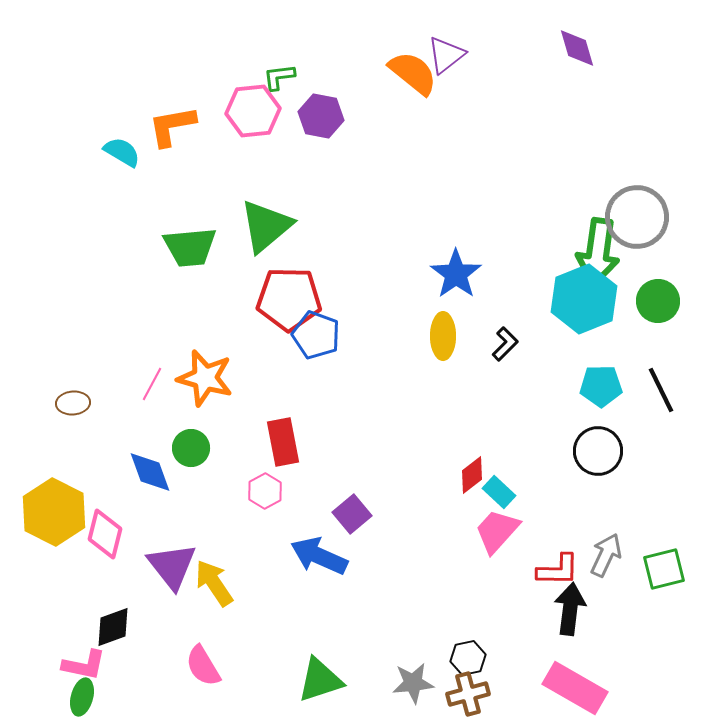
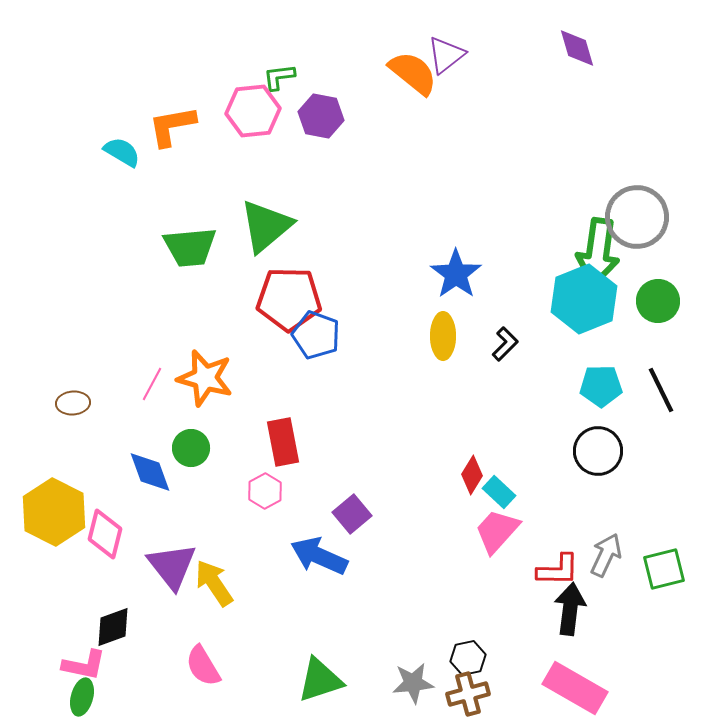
red diamond at (472, 475): rotated 21 degrees counterclockwise
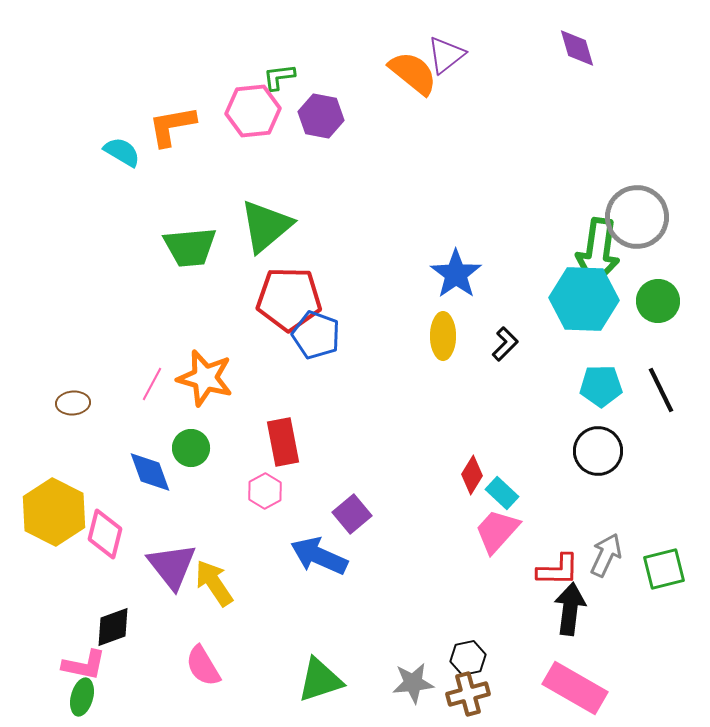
cyan hexagon at (584, 299): rotated 24 degrees clockwise
cyan rectangle at (499, 492): moved 3 px right, 1 px down
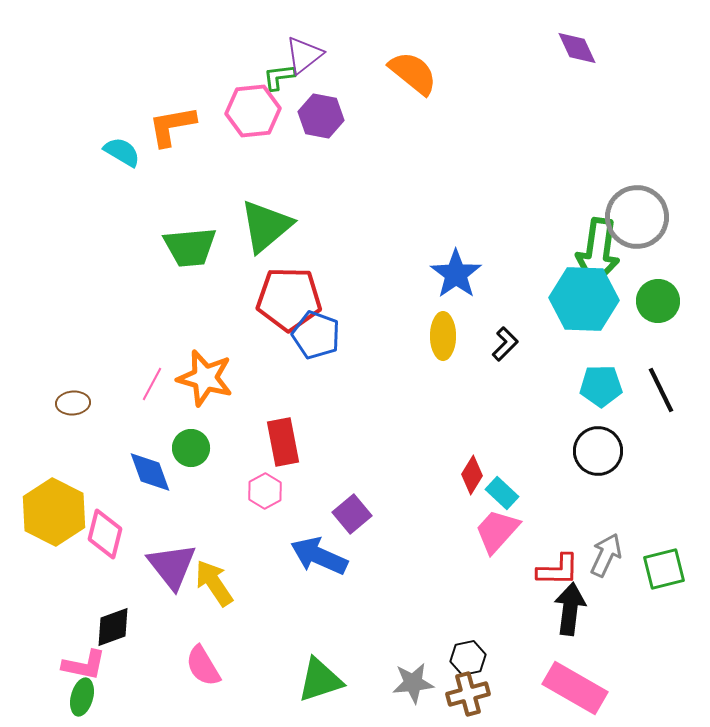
purple diamond at (577, 48): rotated 9 degrees counterclockwise
purple triangle at (446, 55): moved 142 px left
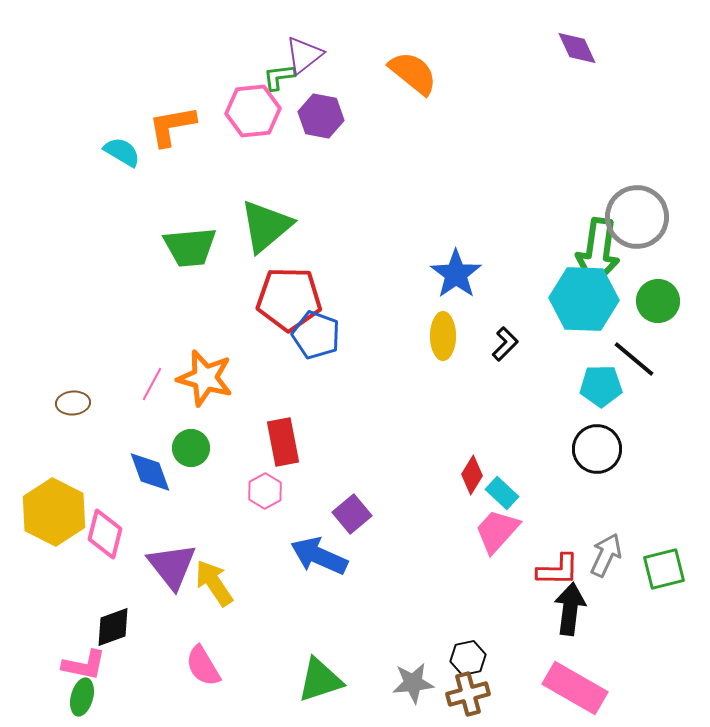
black line at (661, 390): moved 27 px left, 31 px up; rotated 24 degrees counterclockwise
black circle at (598, 451): moved 1 px left, 2 px up
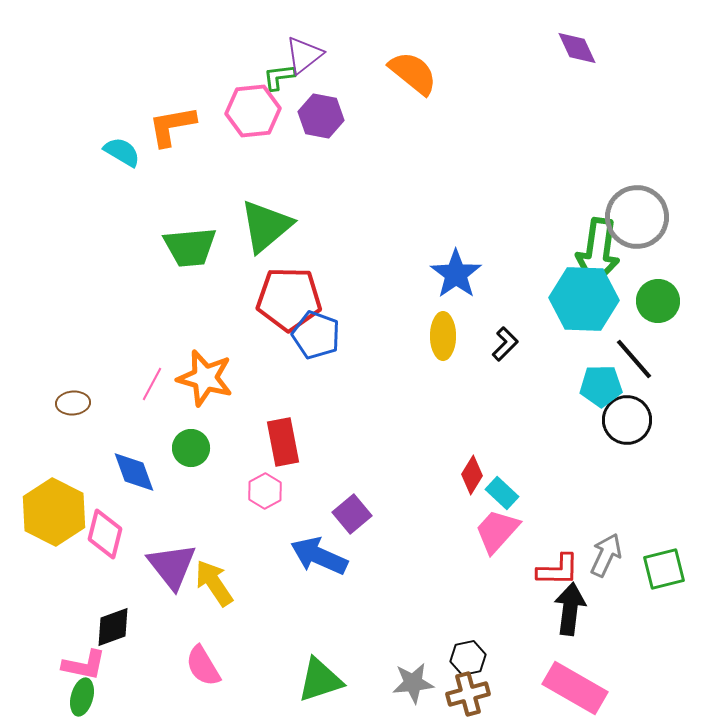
black line at (634, 359): rotated 9 degrees clockwise
black circle at (597, 449): moved 30 px right, 29 px up
blue diamond at (150, 472): moved 16 px left
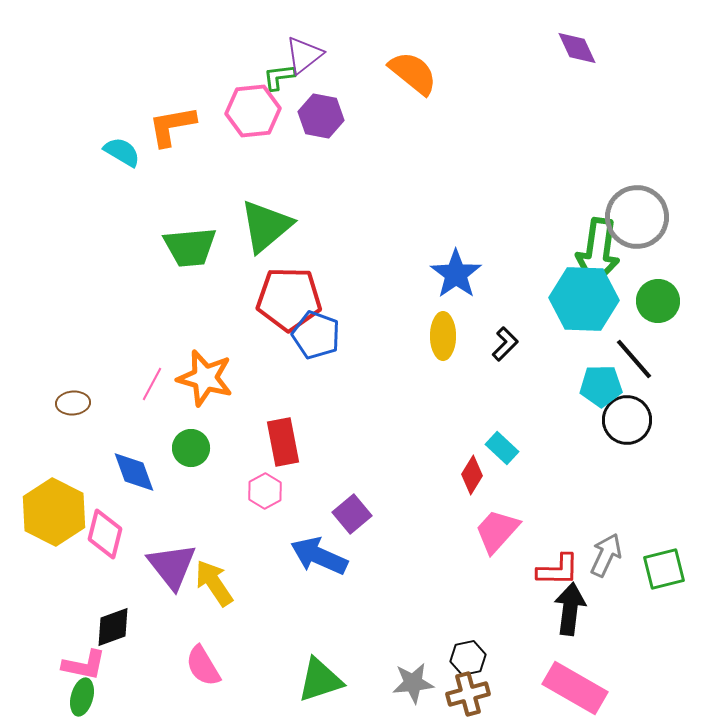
cyan rectangle at (502, 493): moved 45 px up
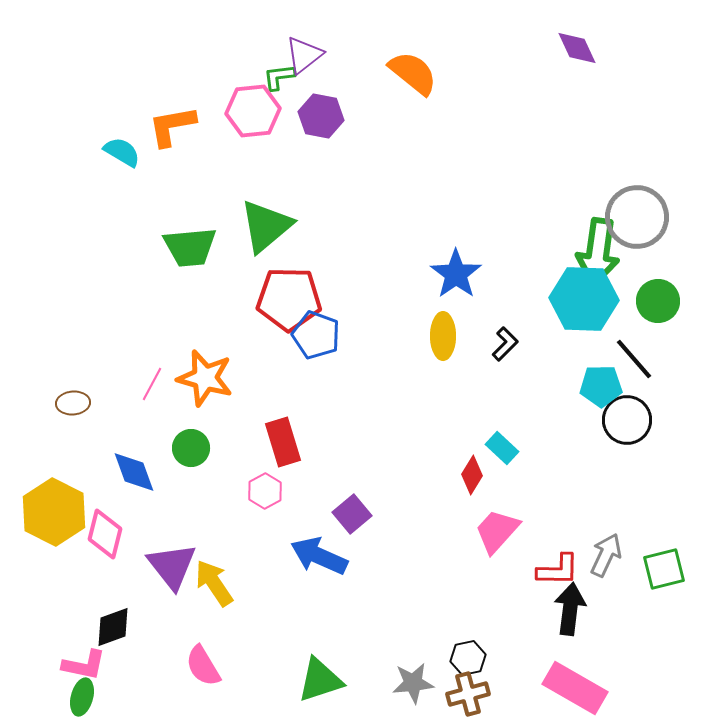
red rectangle at (283, 442): rotated 6 degrees counterclockwise
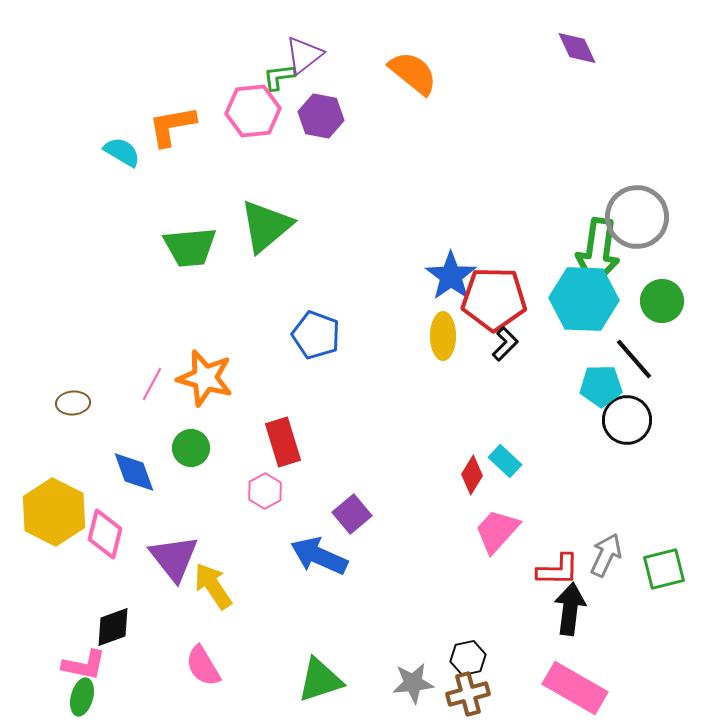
blue star at (456, 274): moved 5 px left, 2 px down
red pentagon at (289, 299): moved 205 px right
green circle at (658, 301): moved 4 px right
cyan rectangle at (502, 448): moved 3 px right, 13 px down
purple triangle at (172, 566): moved 2 px right, 8 px up
yellow arrow at (214, 583): moved 1 px left, 3 px down
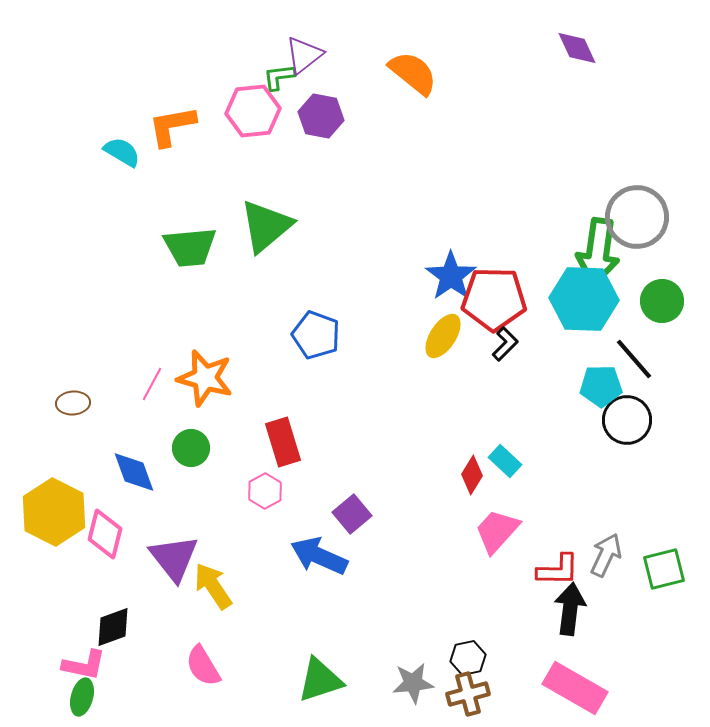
yellow ellipse at (443, 336): rotated 33 degrees clockwise
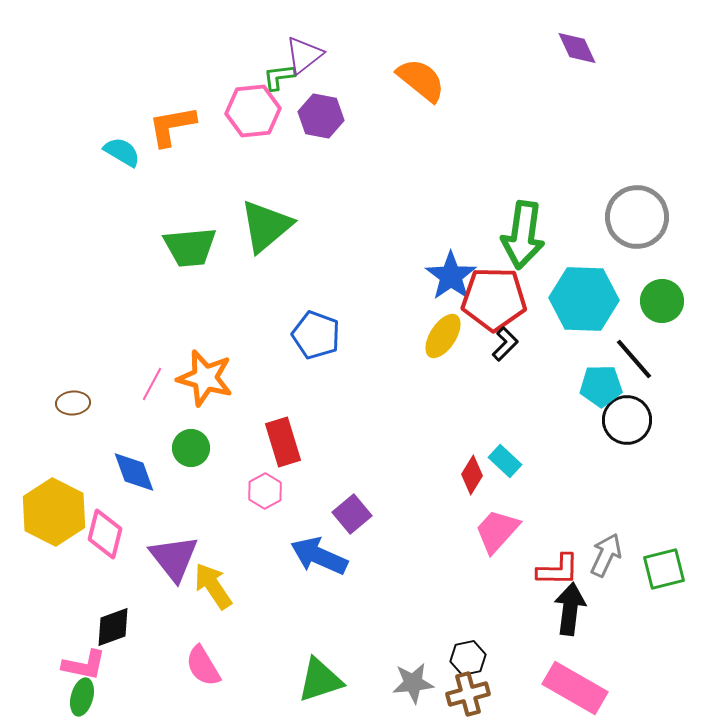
orange semicircle at (413, 73): moved 8 px right, 7 px down
green arrow at (598, 252): moved 75 px left, 17 px up
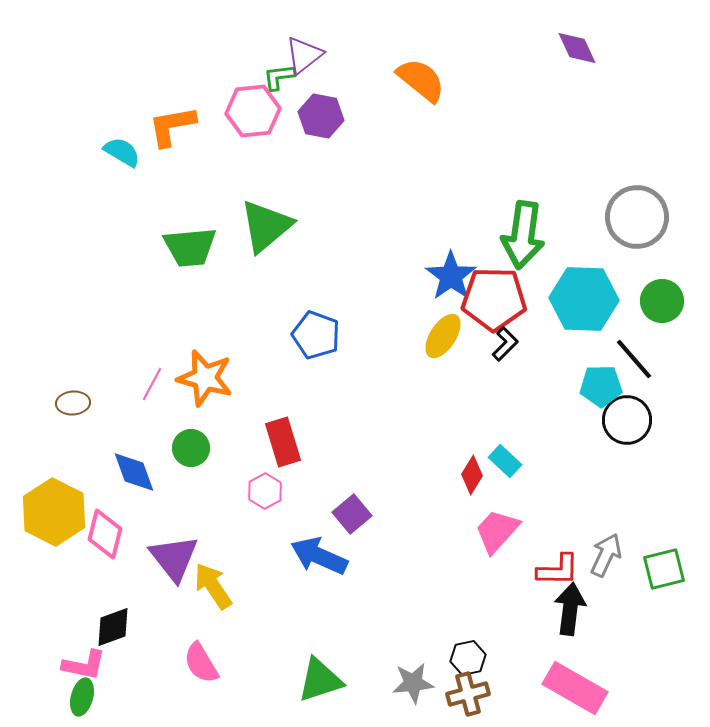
pink semicircle at (203, 666): moved 2 px left, 3 px up
